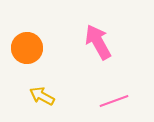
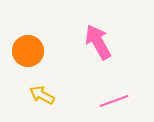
orange circle: moved 1 px right, 3 px down
yellow arrow: moved 1 px up
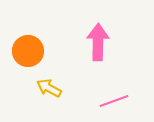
pink arrow: rotated 30 degrees clockwise
yellow arrow: moved 7 px right, 7 px up
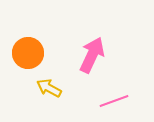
pink arrow: moved 6 px left, 13 px down; rotated 24 degrees clockwise
orange circle: moved 2 px down
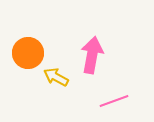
pink arrow: rotated 15 degrees counterclockwise
yellow arrow: moved 7 px right, 11 px up
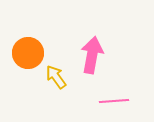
yellow arrow: rotated 25 degrees clockwise
pink line: rotated 16 degrees clockwise
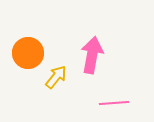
yellow arrow: rotated 75 degrees clockwise
pink line: moved 2 px down
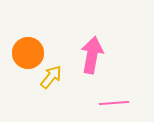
yellow arrow: moved 5 px left
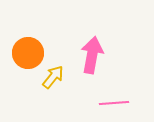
yellow arrow: moved 2 px right
